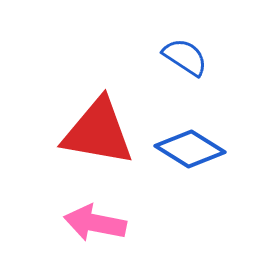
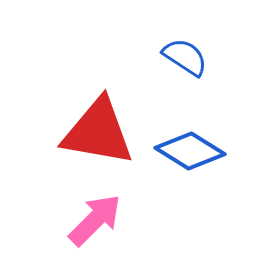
blue diamond: moved 2 px down
pink arrow: moved 3 px up; rotated 124 degrees clockwise
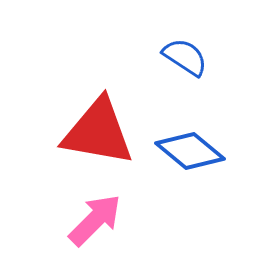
blue diamond: rotated 8 degrees clockwise
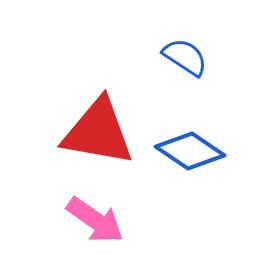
blue diamond: rotated 6 degrees counterclockwise
pink arrow: rotated 80 degrees clockwise
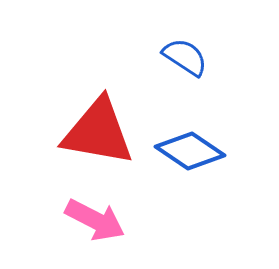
pink arrow: rotated 8 degrees counterclockwise
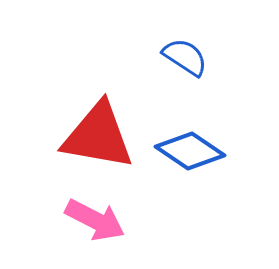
red triangle: moved 4 px down
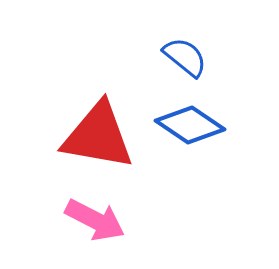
blue semicircle: rotated 6 degrees clockwise
blue diamond: moved 26 px up
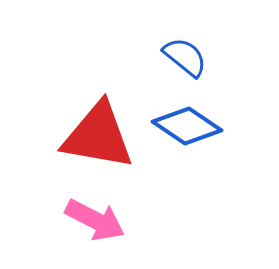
blue diamond: moved 3 px left, 1 px down
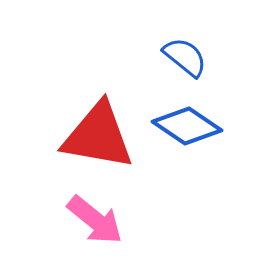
pink arrow: rotated 12 degrees clockwise
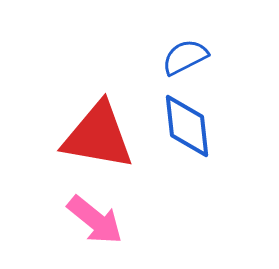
blue semicircle: rotated 66 degrees counterclockwise
blue diamond: rotated 50 degrees clockwise
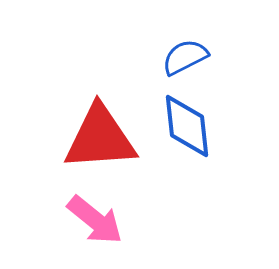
red triangle: moved 2 px right, 2 px down; rotated 14 degrees counterclockwise
